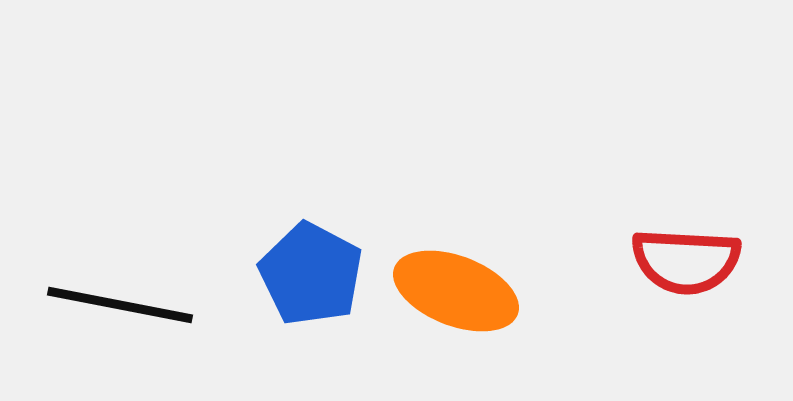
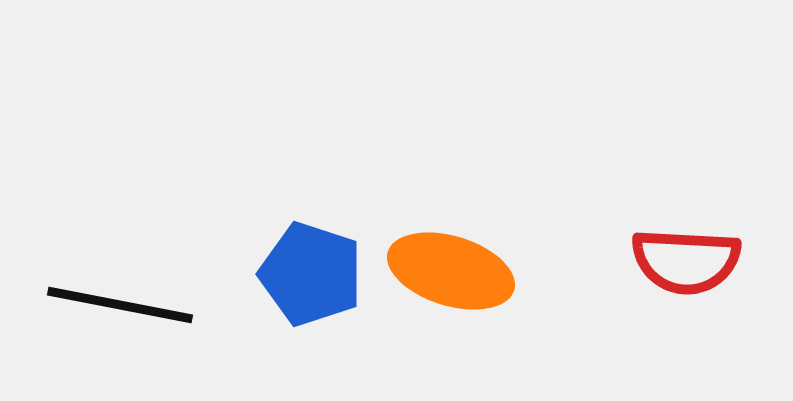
blue pentagon: rotated 10 degrees counterclockwise
orange ellipse: moved 5 px left, 20 px up; rotated 4 degrees counterclockwise
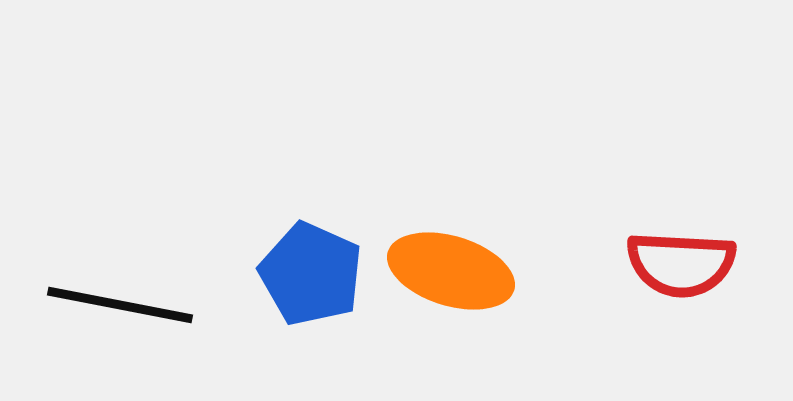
red semicircle: moved 5 px left, 3 px down
blue pentagon: rotated 6 degrees clockwise
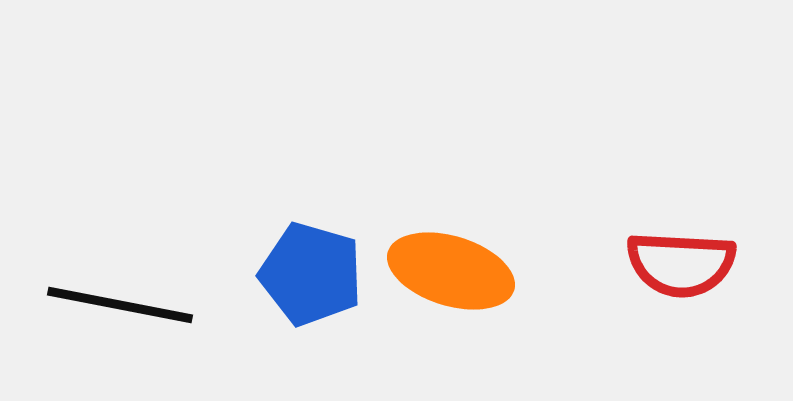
blue pentagon: rotated 8 degrees counterclockwise
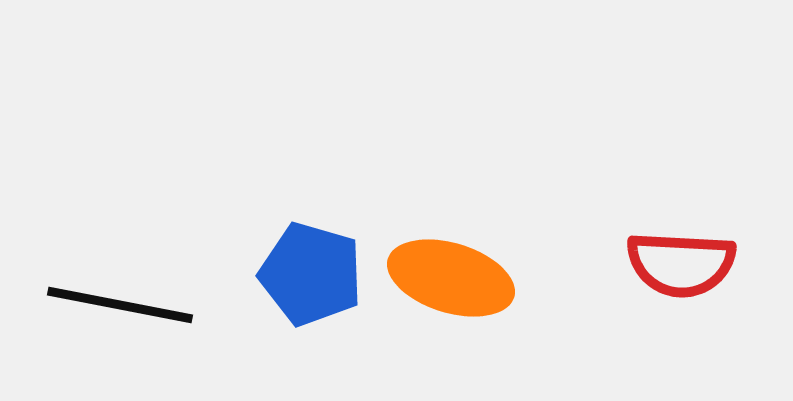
orange ellipse: moved 7 px down
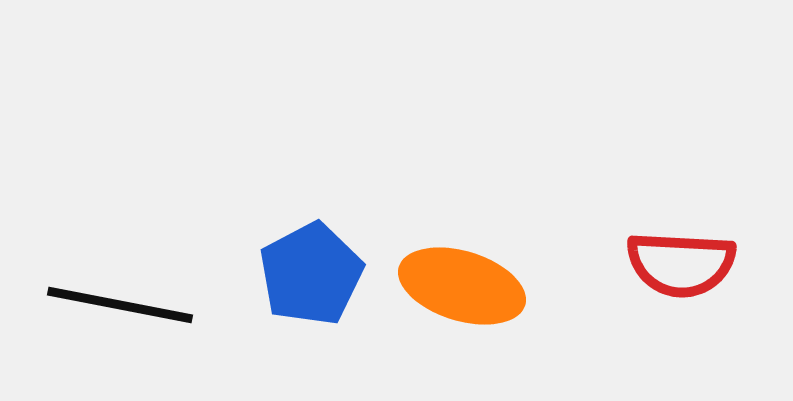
blue pentagon: rotated 28 degrees clockwise
orange ellipse: moved 11 px right, 8 px down
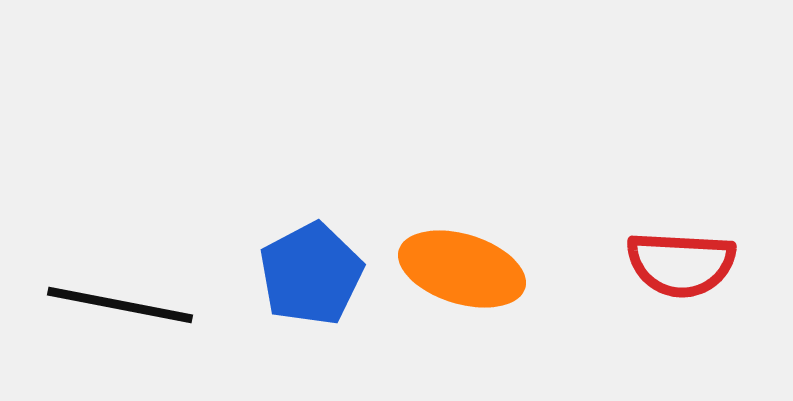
orange ellipse: moved 17 px up
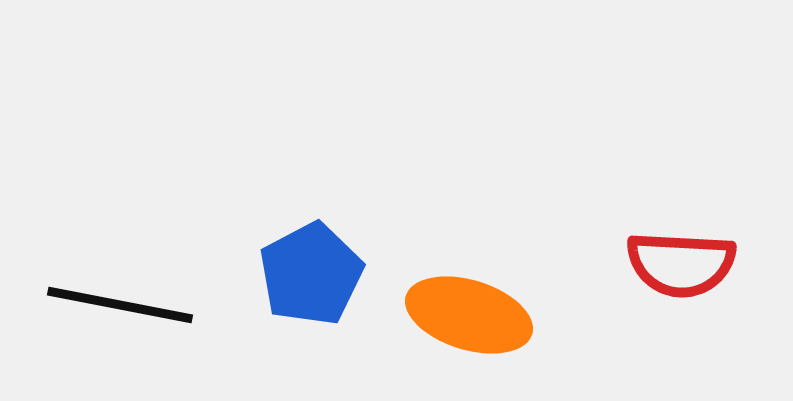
orange ellipse: moved 7 px right, 46 px down
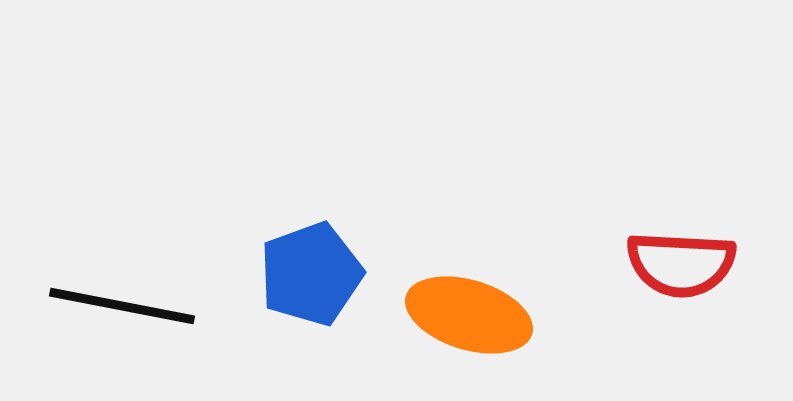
blue pentagon: rotated 8 degrees clockwise
black line: moved 2 px right, 1 px down
